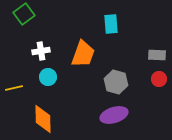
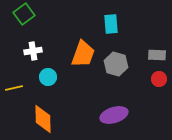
white cross: moved 8 px left
gray hexagon: moved 18 px up
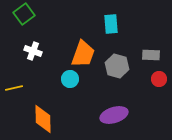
white cross: rotated 30 degrees clockwise
gray rectangle: moved 6 px left
gray hexagon: moved 1 px right, 2 px down
cyan circle: moved 22 px right, 2 px down
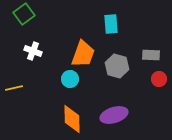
orange diamond: moved 29 px right
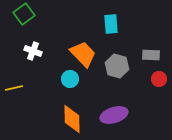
orange trapezoid: rotated 64 degrees counterclockwise
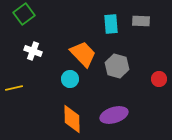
gray rectangle: moved 10 px left, 34 px up
